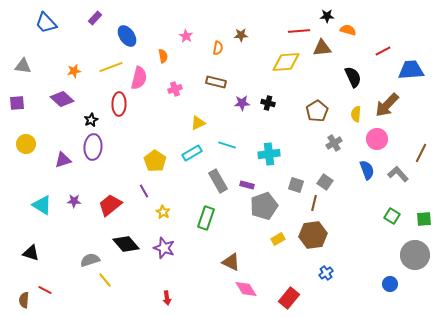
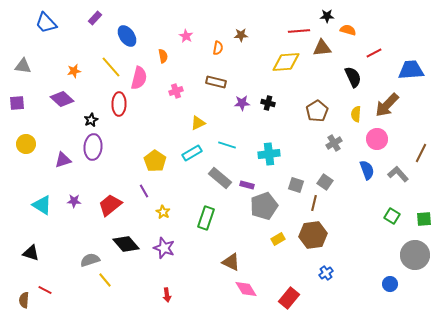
red line at (383, 51): moved 9 px left, 2 px down
yellow line at (111, 67): rotated 70 degrees clockwise
pink cross at (175, 89): moved 1 px right, 2 px down
gray rectangle at (218, 181): moved 2 px right, 3 px up; rotated 20 degrees counterclockwise
red arrow at (167, 298): moved 3 px up
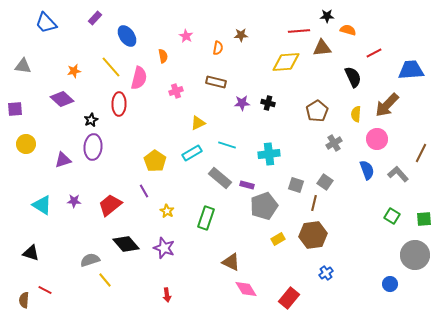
purple square at (17, 103): moved 2 px left, 6 px down
yellow star at (163, 212): moved 4 px right, 1 px up
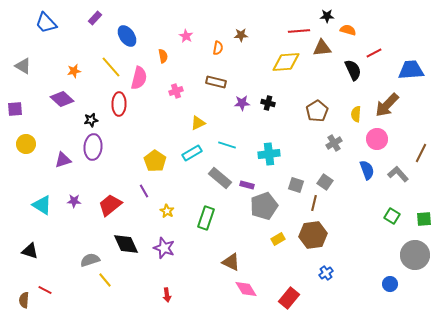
gray triangle at (23, 66): rotated 24 degrees clockwise
black semicircle at (353, 77): moved 7 px up
black star at (91, 120): rotated 16 degrees clockwise
black diamond at (126, 244): rotated 16 degrees clockwise
black triangle at (31, 253): moved 1 px left, 2 px up
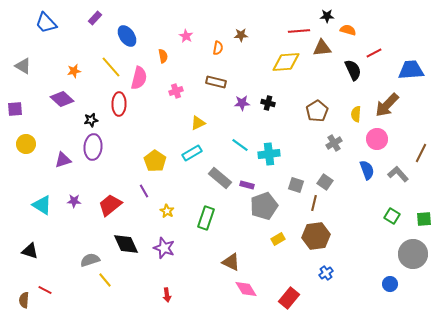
cyan line at (227, 145): moved 13 px right; rotated 18 degrees clockwise
brown hexagon at (313, 235): moved 3 px right, 1 px down
gray circle at (415, 255): moved 2 px left, 1 px up
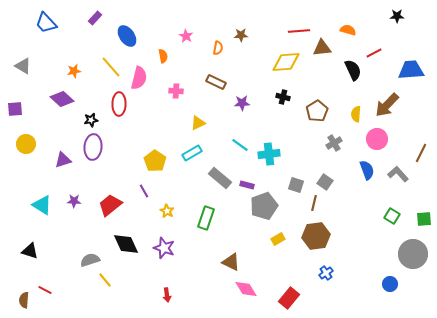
black star at (327, 16): moved 70 px right
brown rectangle at (216, 82): rotated 12 degrees clockwise
pink cross at (176, 91): rotated 24 degrees clockwise
black cross at (268, 103): moved 15 px right, 6 px up
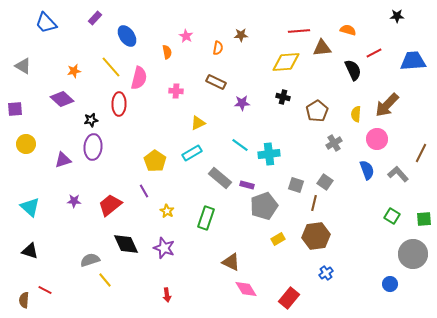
orange semicircle at (163, 56): moved 4 px right, 4 px up
blue trapezoid at (411, 70): moved 2 px right, 9 px up
cyan triangle at (42, 205): moved 12 px left, 2 px down; rotated 10 degrees clockwise
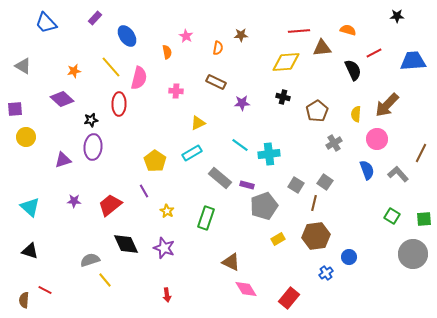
yellow circle at (26, 144): moved 7 px up
gray square at (296, 185): rotated 14 degrees clockwise
blue circle at (390, 284): moved 41 px left, 27 px up
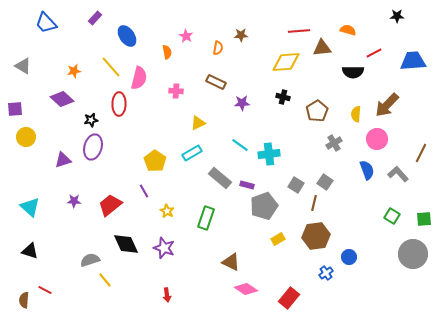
black semicircle at (353, 70): moved 2 px down; rotated 115 degrees clockwise
purple ellipse at (93, 147): rotated 10 degrees clockwise
pink diamond at (246, 289): rotated 25 degrees counterclockwise
